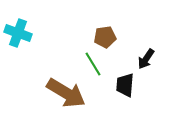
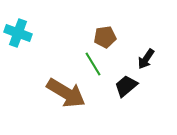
black trapezoid: moved 1 px right, 1 px down; rotated 45 degrees clockwise
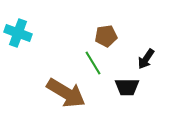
brown pentagon: moved 1 px right, 1 px up
green line: moved 1 px up
black trapezoid: moved 1 px right, 1 px down; rotated 140 degrees counterclockwise
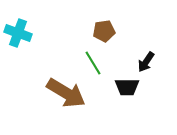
brown pentagon: moved 2 px left, 5 px up
black arrow: moved 3 px down
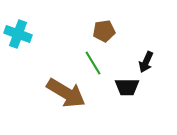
cyan cross: moved 1 px down
black arrow: rotated 10 degrees counterclockwise
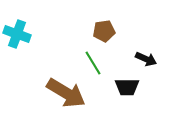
cyan cross: moved 1 px left
black arrow: moved 3 px up; rotated 90 degrees counterclockwise
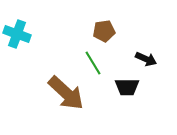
brown arrow: rotated 12 degrees clockwise
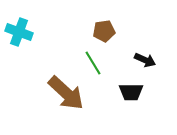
cyan cross: moved 2 px right, 2 px up
black arrow: moved 1 px left, 1 px down
black trapezoid: moved 4 px right, 5 px down
